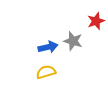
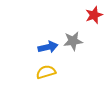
red star: moved 2 px left, 6 px up
gray star: rotated 24 degrees counterclockwise
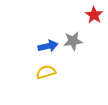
red star: rotated 18 degrees counterclockwise
blue arrow: moved 1 px up
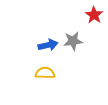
blue arrow: moved 1 px up
yellow semicircle: moved 1 px left, 1 px down; rotated 18 degrees clockwise
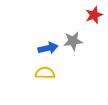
red star: rotated 18 degrees clockwise
blue arrow: moved 3 px down
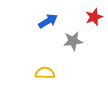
red star: moved 2 px down
blue arrow: moved 27 px up; rotated 18 degrees counterclockwise
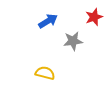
yellow semicircle: rotated 12 degrees clockwise
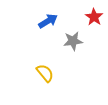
red star: rotated 18 degrees counterclockwise
yellow semicircle: rotated 36 degrees clockwise
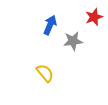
red star: rotated 18 degrees clockwise
blue arrow: moved 2 px right, 4 px down; rotated 36 degrees counterclockwise
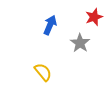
gray star: moved 7 px right, 2 px down; rotated 30 degrees counterclockwise
yellow semicircle: moved 2 px left, 1 px up
